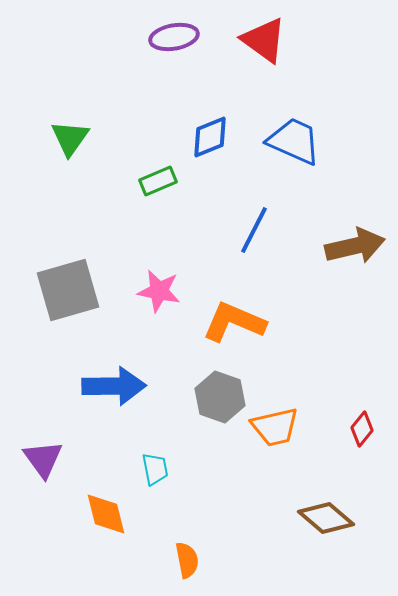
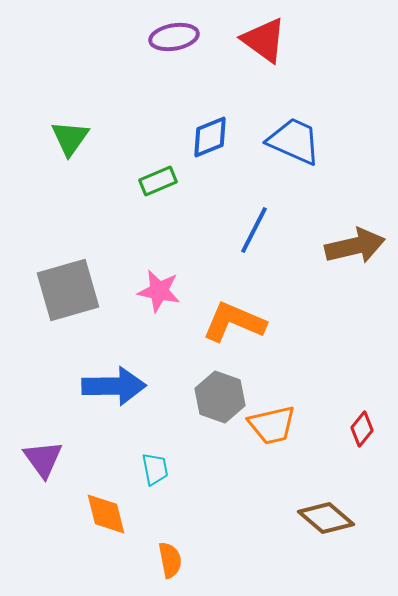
orange trapezoid: moved 3 px left, 2 px up
orange semicircle: moved 17 px left
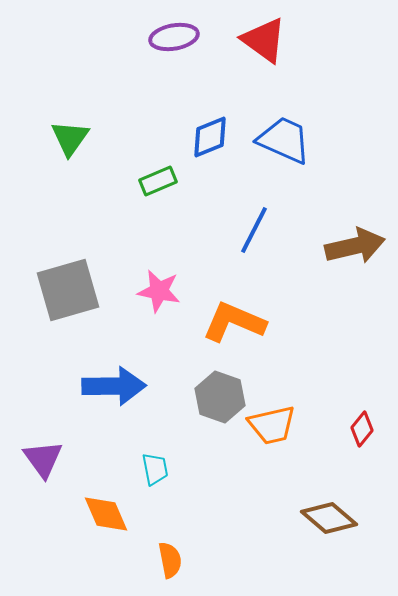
blue trapezoid: moved 10 px left, 1 px up
orange diamond: rotated 9 degrees counterclockwise
brown diamond: moved 3 px right
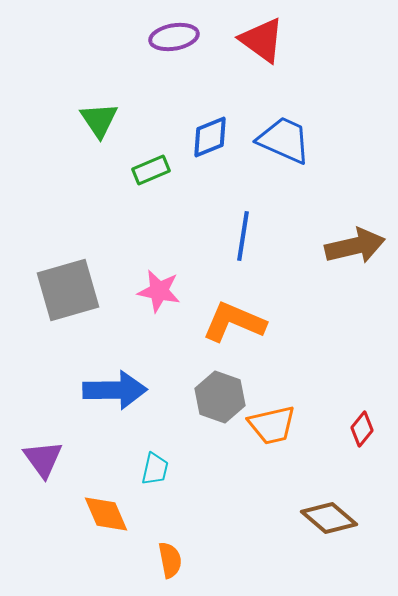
red triangle: moved 2 px left
green triangle: moved 29 px right, 18 px up; rotated 9 degrees counterclockwise
green rectangle: moved 7 px left, 11 px up
blue line: moved 11 px left, 6 px down; rotated 18 degrees counterclockwise
blue arrow: moved 1 px right, 4 px down
cyan trapezoid: rotated 24 degrees clockwise
